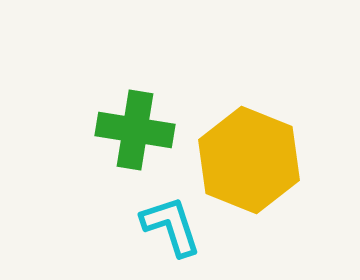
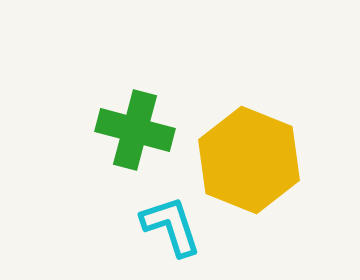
green cross: rotated 6 degrees clockwise
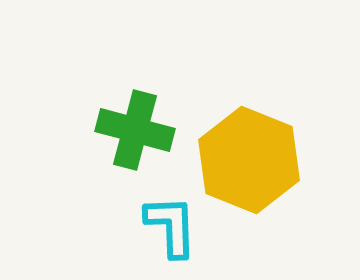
cyan L-shape: rotated 16 degrees clockwise
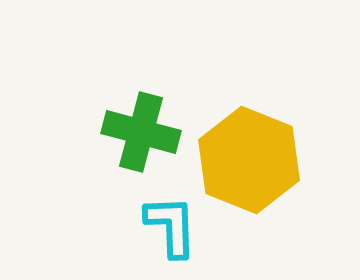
green cross: moved 6 px right, 2 px down
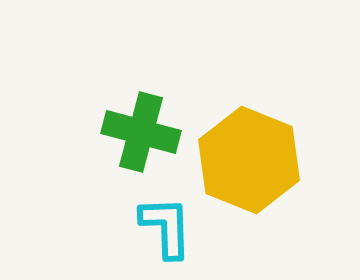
cyan L-shape: moved 5 px left, 1 px down
